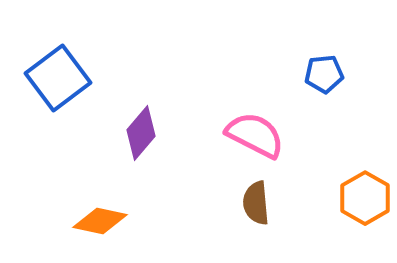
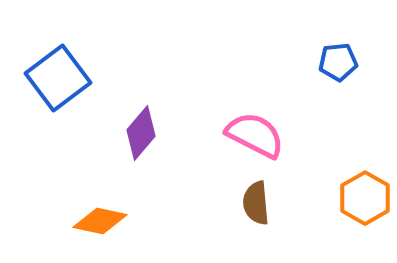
blue pentagon: moved 14 px right, 12 px up
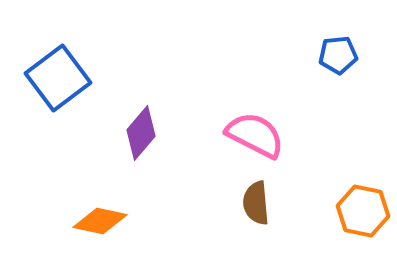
blue pentagon: moved 7 px up
orange hexagon: moved 2 px left, 13 px down; rotated 18 degrees counterclockwise
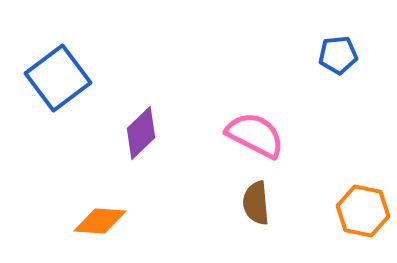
purple diamond: rotated 6 degrees clockwise
orange diamond: rotated 8 degrees counterclockwise
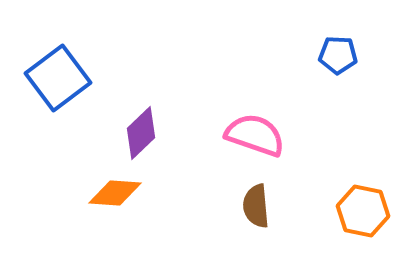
blue pentagon: rotated 9 degrees clockwise
pink semicircle: rotated 8 degrees counterclockwise
brown semicircle: moved 3 px down
orange diamond: moved 15 px right, 28 px up
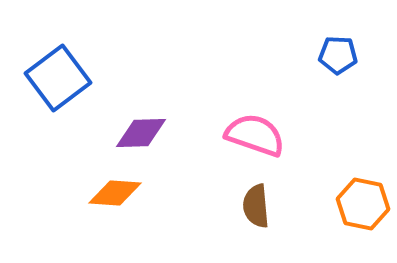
purple diamond: rotated 42 degrees clockwise
orange hexagon: moved 7 px up
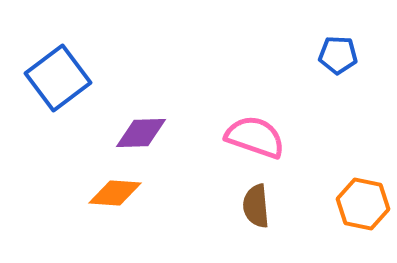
pink semicircle: moved 2 px down
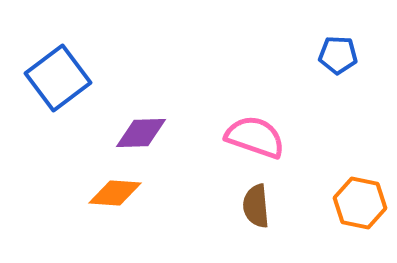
orange hexagon: moved 3 px left, 1 px up
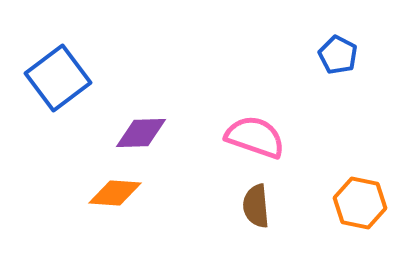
blue pentagon: rotated 24 degrees clockwise
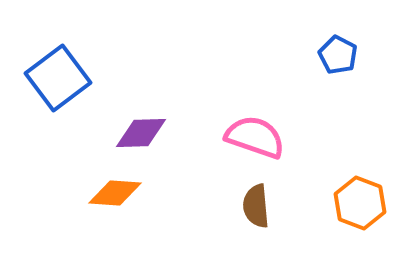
orange hexagon: rotated 9 degrees clockwise
